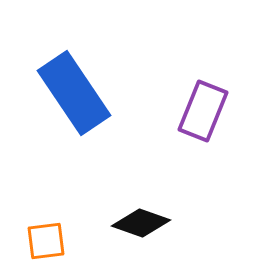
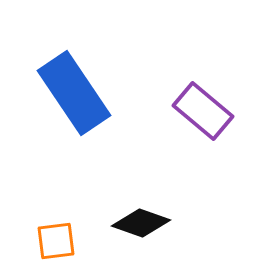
purple rectangle: rotated 72 degrees counterclockwise
orange square: moved 10 px right
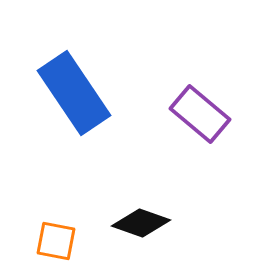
purple rectangle: moved 3 px left, 3 px down
orange square: rotated 18 degrees clockwise
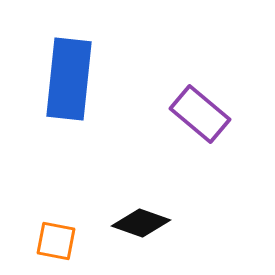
blue rectangle: moved 5 px left, 14 px up; rotated 40 degrees clockwise
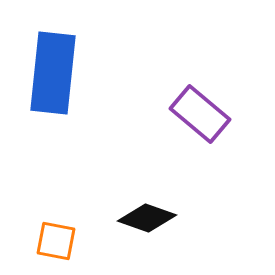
blue rectangle: moved 16 px left, 6 px up
black diamond: moved 6 px right, 5 px up
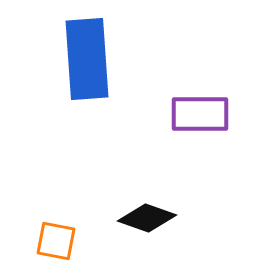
blue rectangle: moved 34 px right, 14 px up; rotated 10 degrees counterclockwise
purple rectangle: rotated 40 degrees counterclockwise
